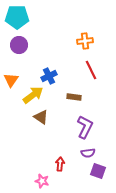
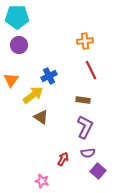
brown rectangle: moved 9 px right, 3 px down
red arrow: moved 3 px right, 5 px up; rotated 24 degrees clockwise
purple square: rotated 21 degrees clockwise
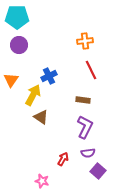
yellow arrow: rotated 25 degrees counterclockwise
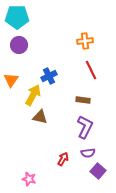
brown triangle: moved 1 px left; rotated 21 degrees counterclockwise
pink star: moved 13 px left, 2 px up
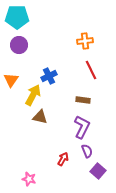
purple L-shape: moved 3 px left
purple semicircle: moved 1 px left, 2 px up; rotated 104 degrees counterclockwise
